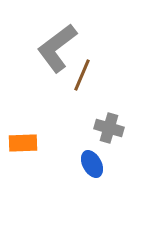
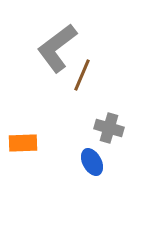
blue ellipse: moved 2 px up
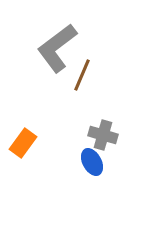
gray cross: moved 6 px left, 7 px down
orange rectangle: rotated 52 degrees counterclockwise
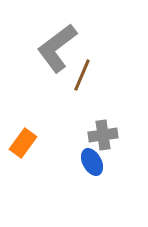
gray cross: rotated 24 degrees counterclockwise
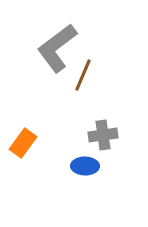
brown line: moved 1 px right
blue ellipse: moved 7 px left, 4 px down; rotated 60 degrees counterclockwise
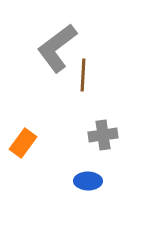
brown line: rotated 20 degrees counterclockwise
blue ellipse: moved 3 px right, 15 px down
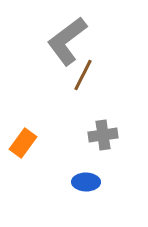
gray L-shape: moved 10 px right, 7 px up
brown line: rotated 24 degrees clockwise
blue ellipse: moved 2 px left, 1 px down
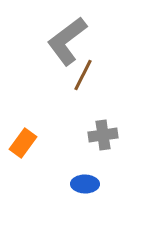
blue ellipse: moved 1 px left, 2 px down
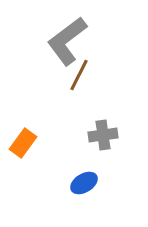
brown line: moved 4 px left
blue ellipse: moved 1 px left, 1 px up; rotated 32 degrees counterclockwise
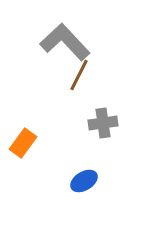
gray L-shape: moved 2 px left, 1 px down; rotated 84 degrees clockwise
gray cross: moved 12 px up
blue ellipse: moved 2 px up
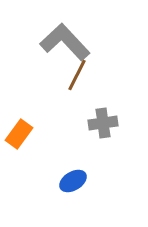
brown line: moved 2 px left
orange rectangle: moved 4 px left, 9 px up
blue ellipse: moved 11 px left
